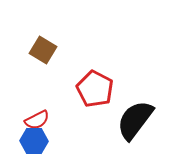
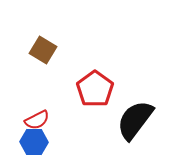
red pentagon: rotated 9 degrees clockwise
blue hexagon: moved 1 px down
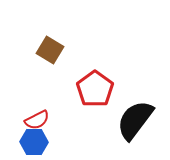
brown square: moved 7 px right
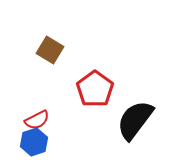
blue hexagon: rotated 20 degrees counterclockwise
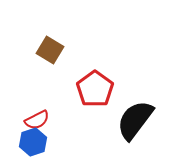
blue hexagon: moved 1 px left
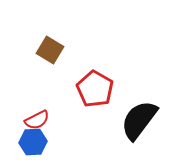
red pentagon: rotated 6 degrees counterclockwise
black semicircle: moved 4 px right
blue hexagon: rotated 16 degrees clockwise
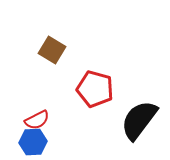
brown square: moved 2 px right
red pentagon: rotated 15 degrees counterclockwise
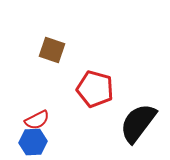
brown square: rotated 12 degrees counterclockwise
black semicircle: moved 1 px left, 3 px down
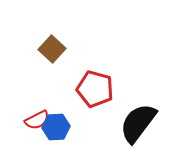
brown square: moved 1 px up; rotated 24 degrees clockwise
blue hexagon: moved 23 px right, 15 px up
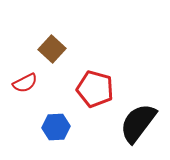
red semicircle: moved 12 px left, 37 px up
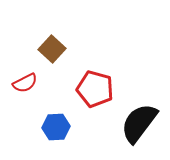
black semicircle: moved 1 px right
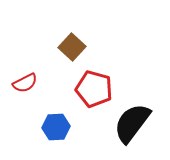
brown square: moved 20 px right, 2 px up
red pentagon: moved 1 px left
black semicircle: moved 7 px left
